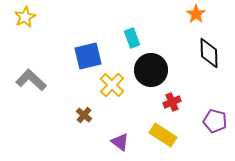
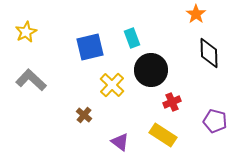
yellow star: moved 1 px right, 15 px down
blue square: moved 2 px right, 9 px up
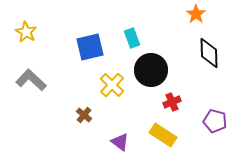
yellow star: rotated 15 degrees counterclockwise
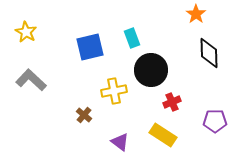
yellow cross: moved 2 px right, 6 px down; rotated 35 degrees clockwise
purple pentagon: rotated 15 degrees counterclockwise
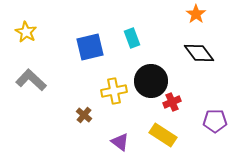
black diamond: moved 10 px left; rotated 36 degrees counterclockwise
black circle: moved 11 px down
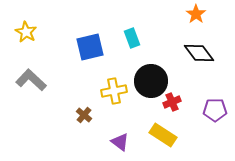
purple pentagon: moved 11 px up
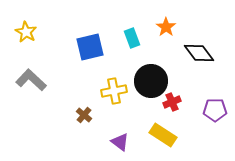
orange star: moved 30 px left, 13 px down
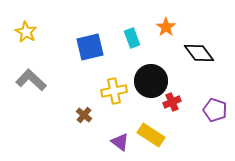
purple pentagon: rotated 20 degrees clockwise
yellow rectangle: moved 12 px left
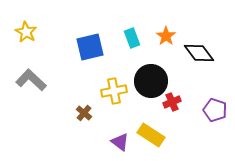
orange star: moved 9 px down
brown cross: moved 2 px up
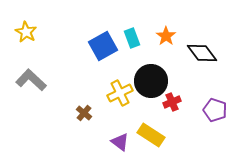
blue square: moved 13 px right, 1 px up; rotated 16 degrees counterclockwise
black diamond: moved 3 px right
yellow cross: moved 6 px right, 2 px down; rotated 15 degrees counterclockwise
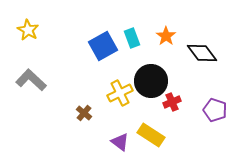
yellow star: moved 2 px right, 2 px up
